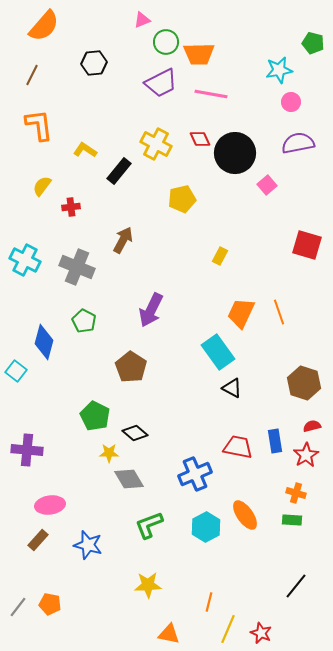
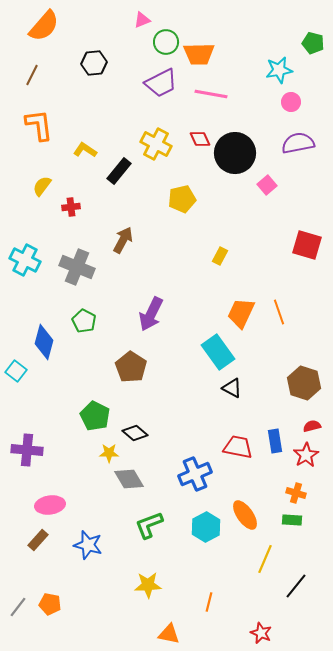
purple arrow at (151, 310): moved 4 px down
yellow line at (228, 629): moved 37 px right, 70 px up
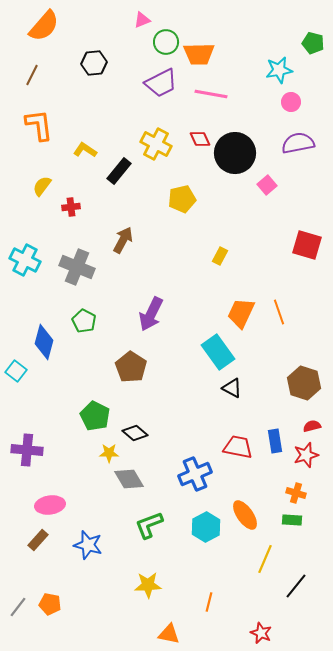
red star at (306, 455): rotated 15 degrees clockwise
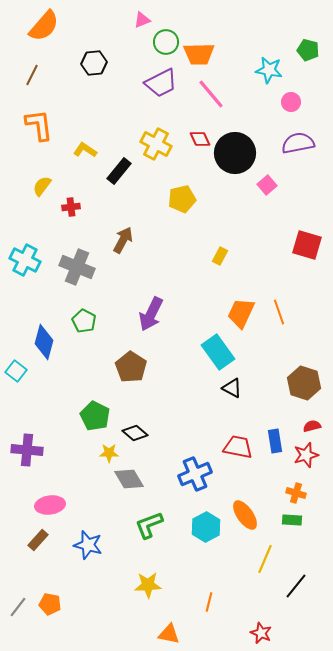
green pentagon at (313, 43): moved 5 px left, 7 px down
cyan star at (279, 70): moved 10 px left; rotated 20 degrees clockwise
pink line at (211, 94): rotated 40 degrees clockwise
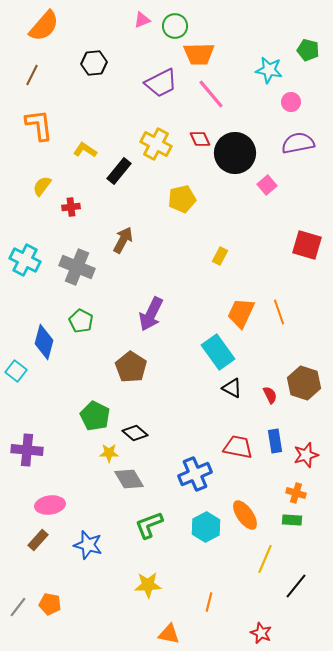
green circle at (166, 42): moved 9 px right, 16 px up
green pentagon at (84, 321): moved 3 px left
red semicircle at (312, 426): moved 42 px left, 31 px up; rotated 78 degrees clockwise
